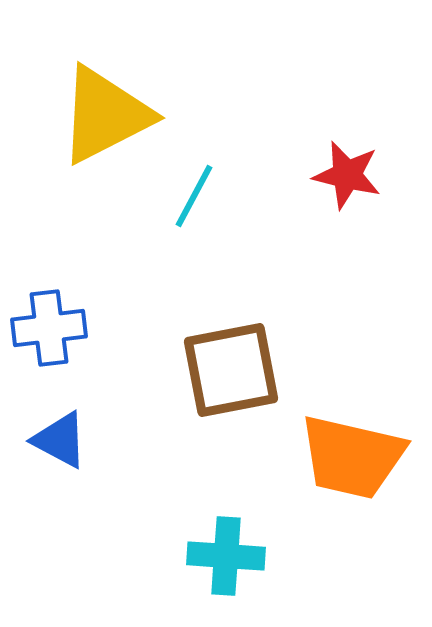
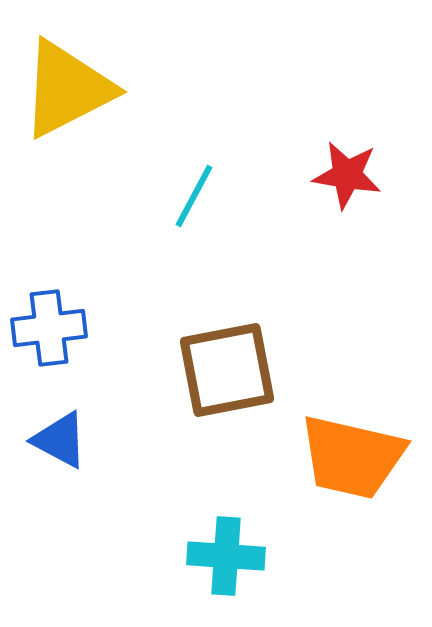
yellow triangle: moved 38 px left, 26 px up
red star: rotated 4 degrees counterclockwise
brown square: moved 4 px left
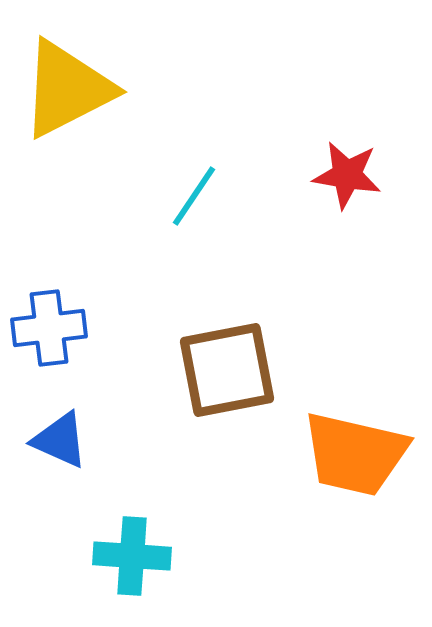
cyan line: rotated 6 degrees clockwise
blue triangle: rotated 4 degrees counterclockwise
orange trapezoid: moved 3 px right, 3 px up
cyan cross: moved 94 px left
